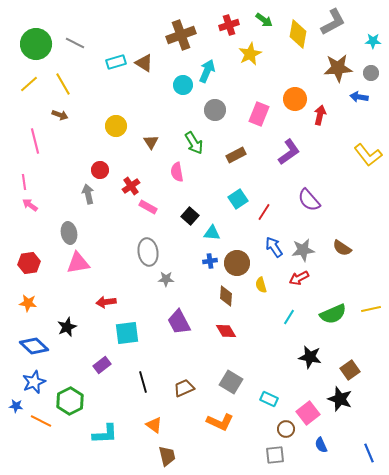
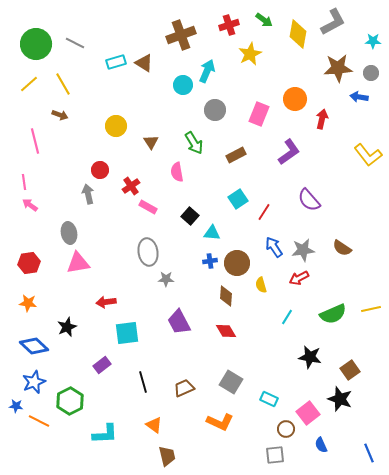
red arrow at (320, 115): moved 2 px right, 4 px down
cyan line at (289, 317): moved 2 px left
orange line at (41, 421): moved 2 px left
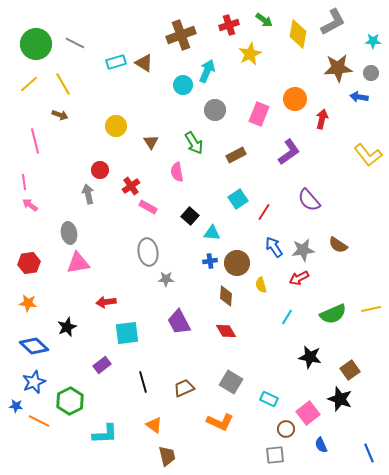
brown semicircle at (342, 248): moved 4 px left, 3 px up
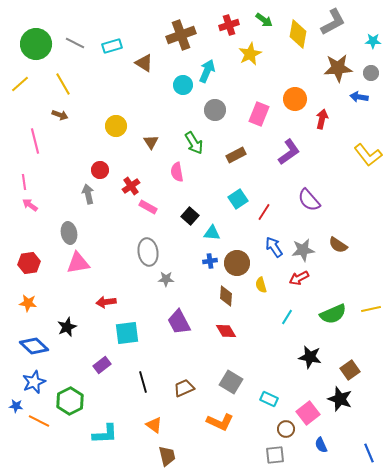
cyan rectangle at (116, 62): moved 4 px left, 16 px up
yellow line at (29, 84): moved 9 px left
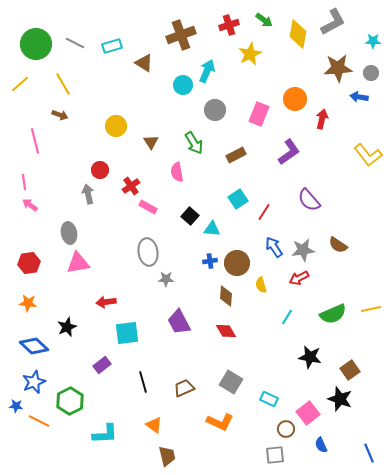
cyan triangle at (212, 233): moved 4 px up
